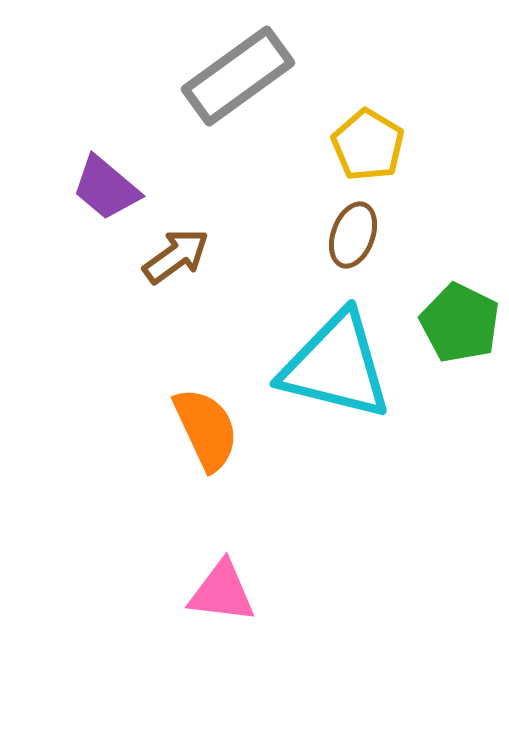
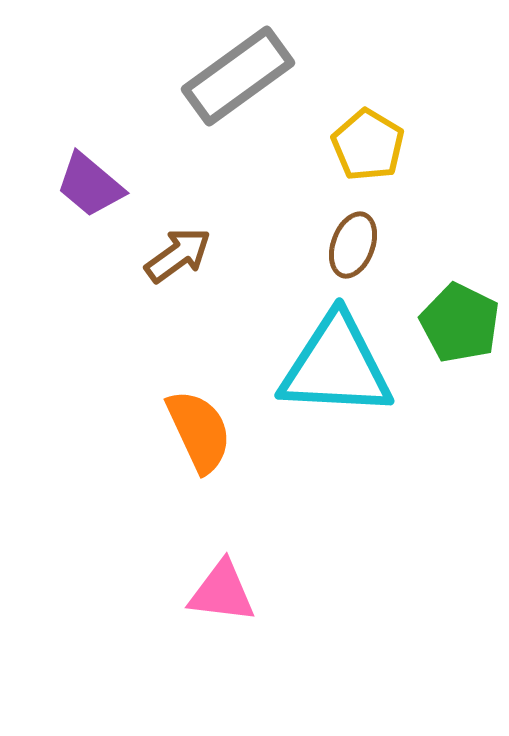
purple trapezoid: moved 16 px left, 3 px up
brown ellipse: moved 10 px down
brown arrow: moved 2 px right, 1 px up
cyan triangle: rotated 11 degrees counterclockwise
orange semicircle: moved 7 px left, 2 px down
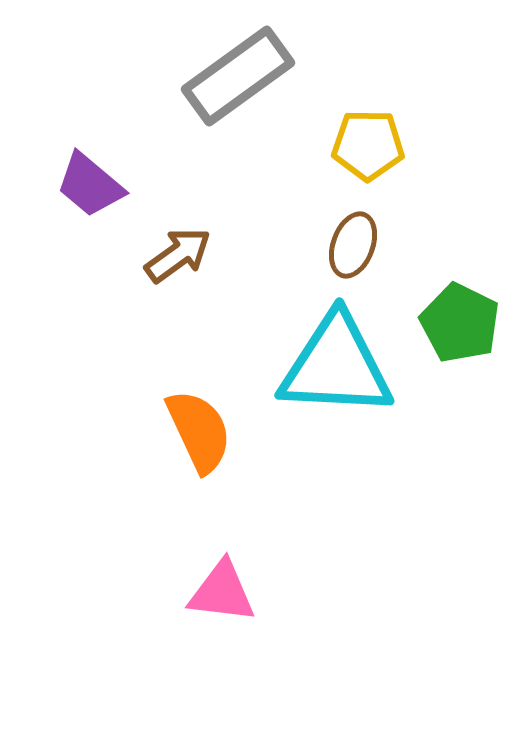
yellow pentagon: rotated 30 degrees counterclockwise
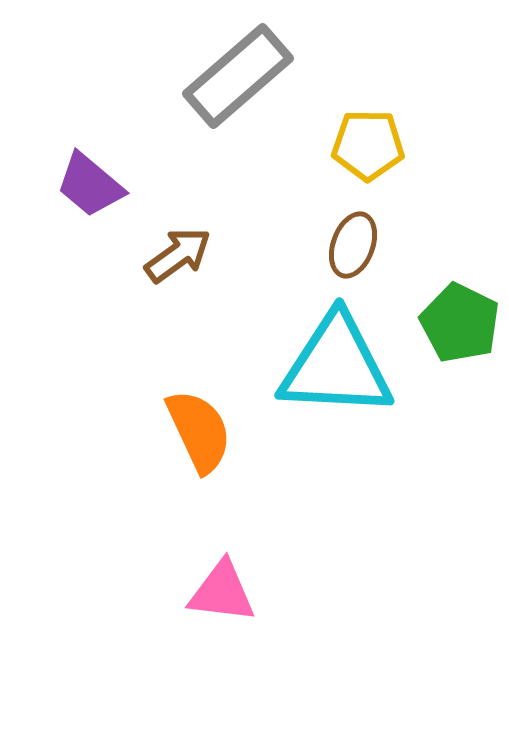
gray rectangle: rotated 5 degrees counterclockwise
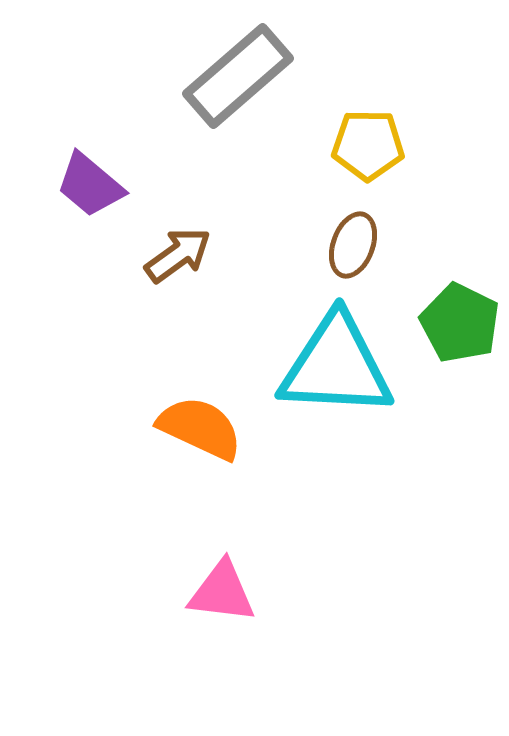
orange semicircle: moved 1 px right, 3 px up; rotated 40 degrees counterclockwise
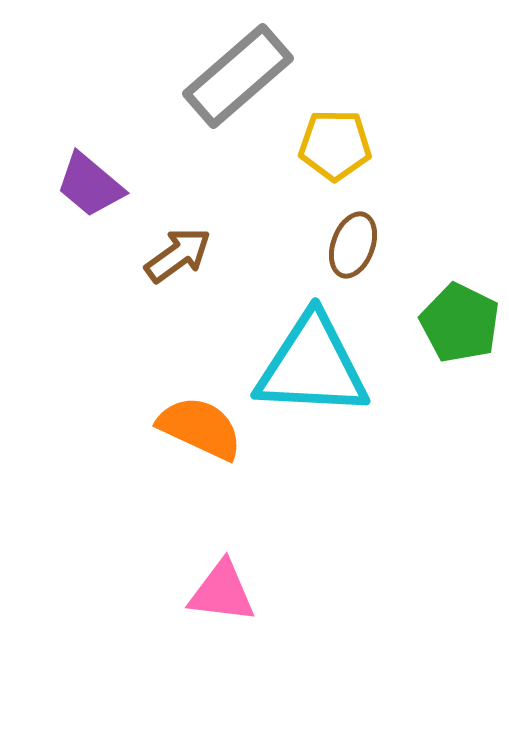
yellow pentagon: moved 33 px left
cyan triangle: moved 24 px left
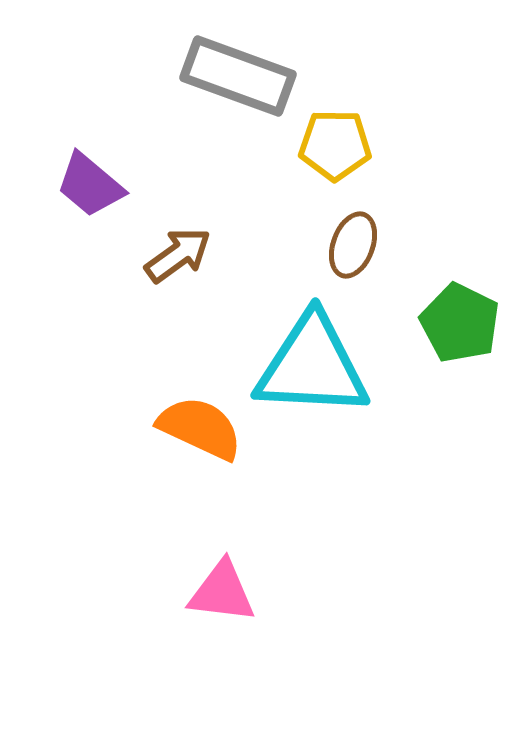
gray rectangle: rotated 61 degrees clockwise
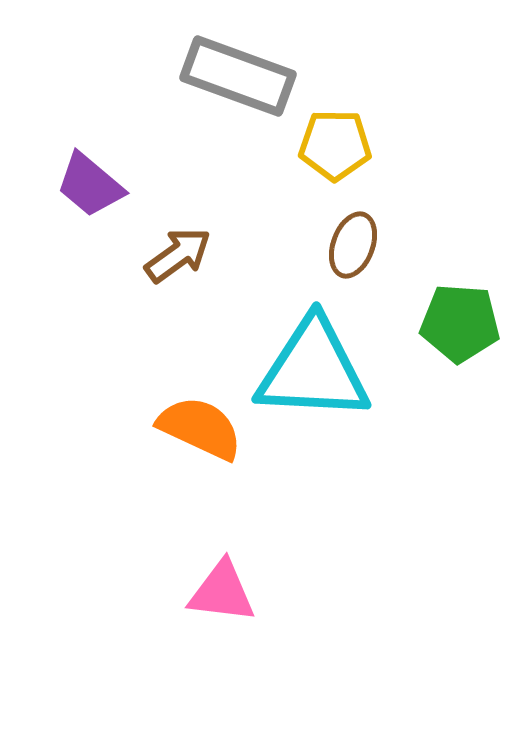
green pentagon: rotated 22 degrees counterclockwise
cyan triangle: moved 1 px right, 4 px down
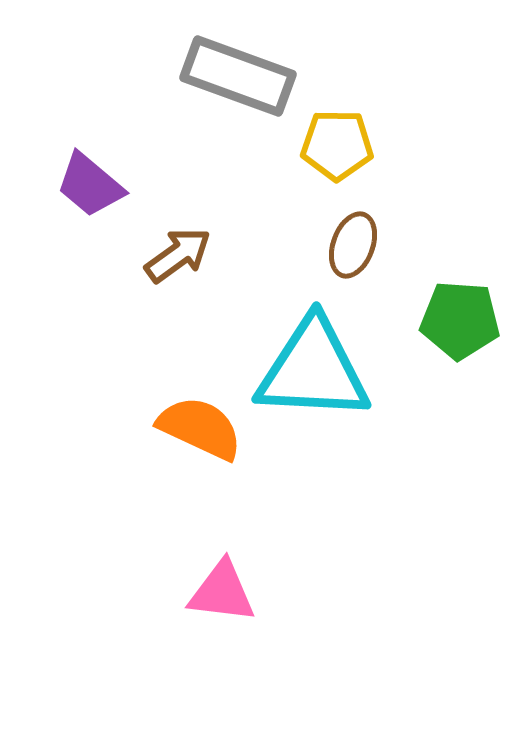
yellow pentagon: moved 2 px right
green pentagon: moved 3 px up
